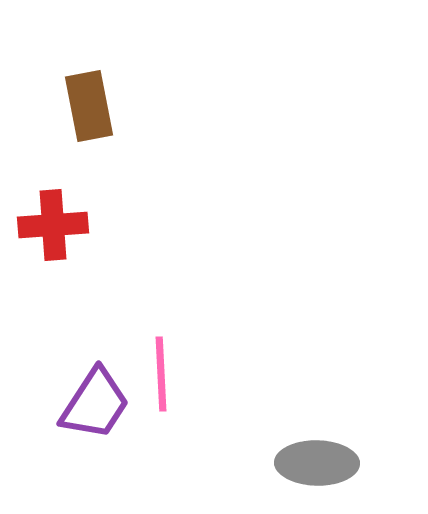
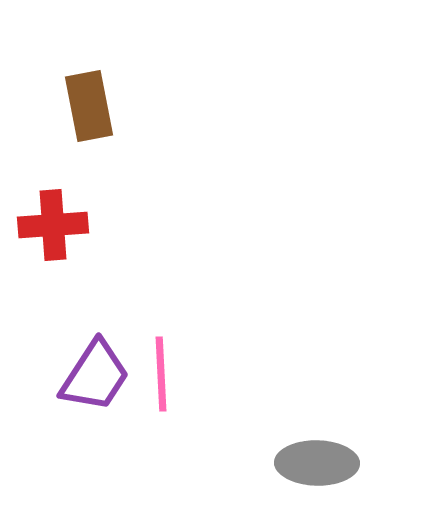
purple trapezoid: moved 28 px up
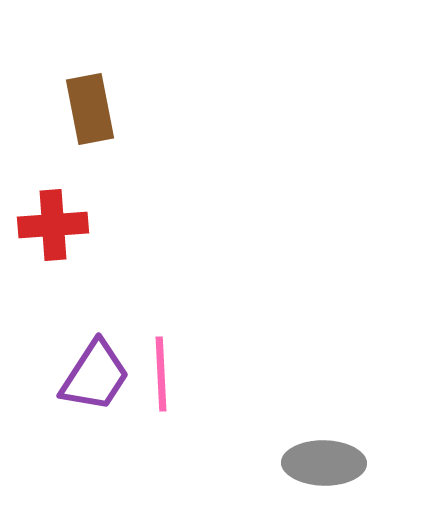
brown rectangle: moved 1 px right, 3 px down
gray ellipse: moved 7 px right
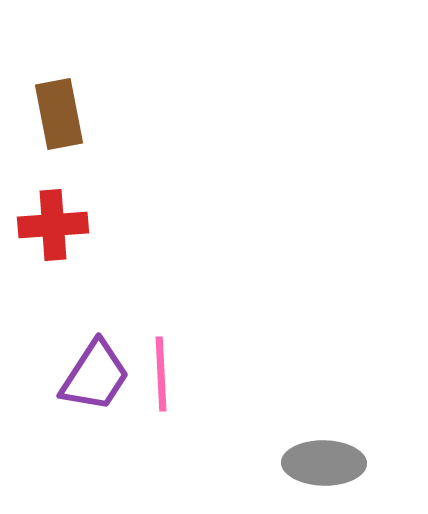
brown rectangle: moved 31 px left, 5 px down
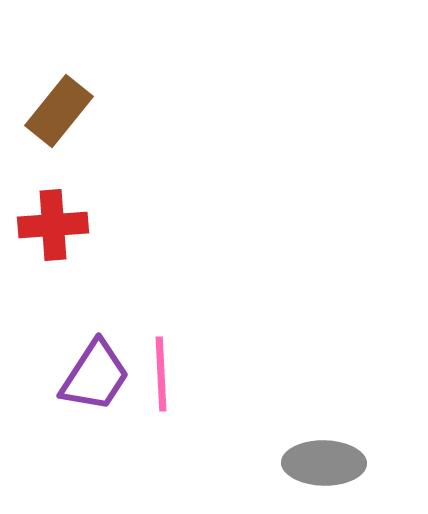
brown rectangle: moved 3 px up; rotated 50 degrees clockwise
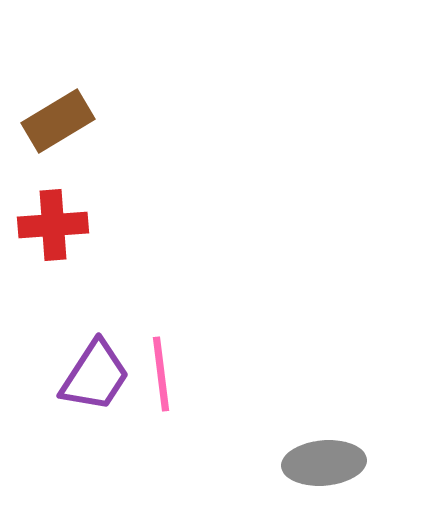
brown rectangle: moved 1 px left, 10 px down; rotated 20 degrees clockwise
pink line: rotated 4 degrees counterclockwise
gray ellipse: rotated 6 degrees counterclockwise
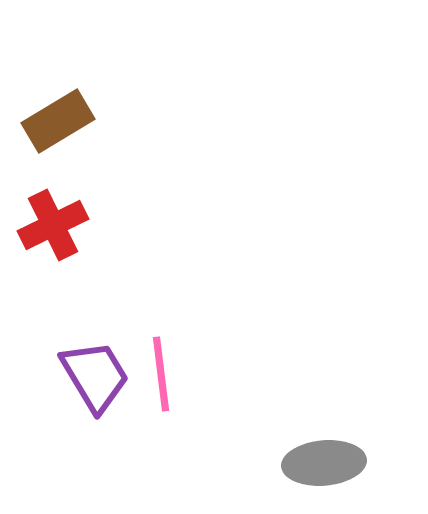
red cross: rotated 22 degrees counterclockwise
purple trapezoid: rotated 64 degrees counterclockwise
